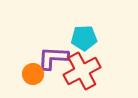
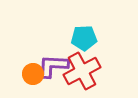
purple L-shape: moved 8 px down
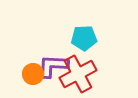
red cross: moved 4 px left, 3 px down
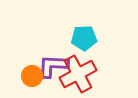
orange circle: moved 1 px left, 2 px down
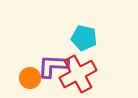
cyan pentagon: rotated 15 degrees clockwise
orange circle: moved 2 px left, 2 px down
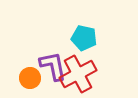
purple L-shape: rotated 76 degrees clockwise
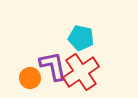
cyan pentagon: moved 3 px left
red cross: moved 3 px right, 2 px up; rotated 6 degrees counterclockwise
